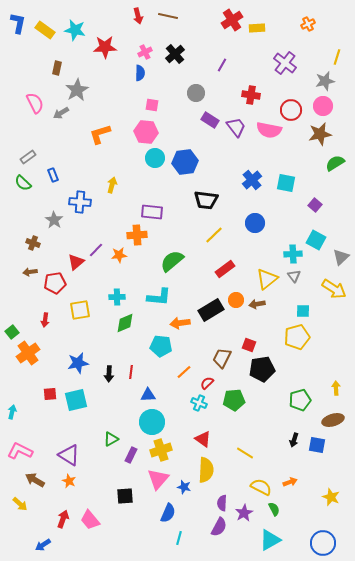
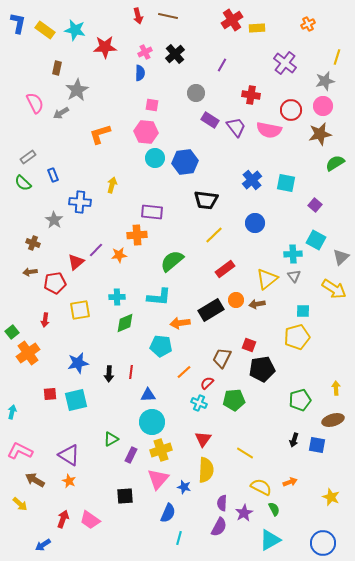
red triangle at (203, 439): rotated 30 degrees clockwise
pink trapezoid at (90, 520): rotated 15 degrees counterclockwise
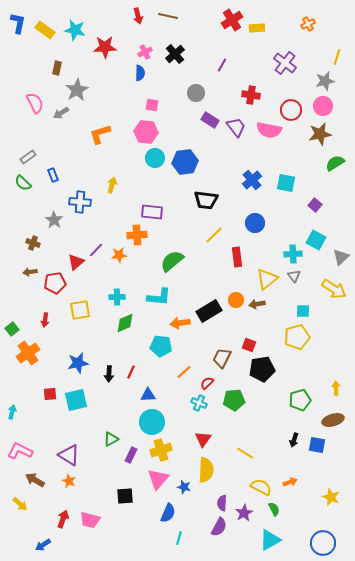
red rectangle at (225, 269): moved 12 px right, 12 px up; rotated 60 degrees counterclockwise
black rectangle at (211, 310): moved 2 px left, 1 px down
green square at (12, 332): moved 3 px up
red line at (131, 372): rotated 16 degrees clockwise
pink trapezoid at (90, 520): rotated 20 degrees counterclockwise
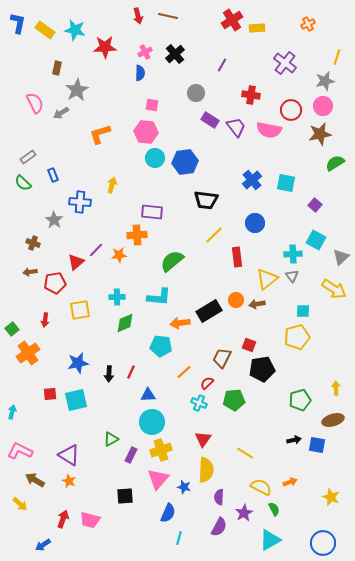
gray triangle at (294, 276): moved 2 px left
black arrow at (294, 440): rotated 120 degrees counterclockwise
purple semicircle at (222, 503): moved 3 px left, 6 px up
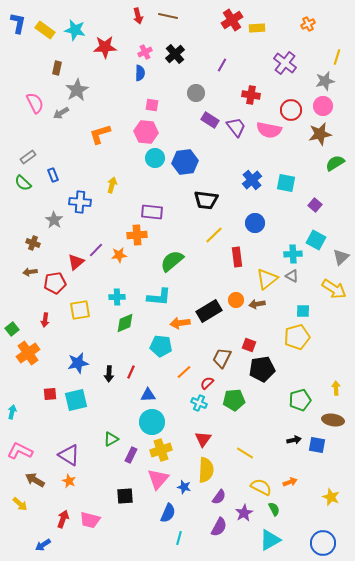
gray triangle at (292, 276): rotated 24 degrees counterclockwise
brown ellipse at (333, 420): rotated 25 degrees clockwise
purple semicircle at (219, 497): rotated 147 degrees counterclockwise
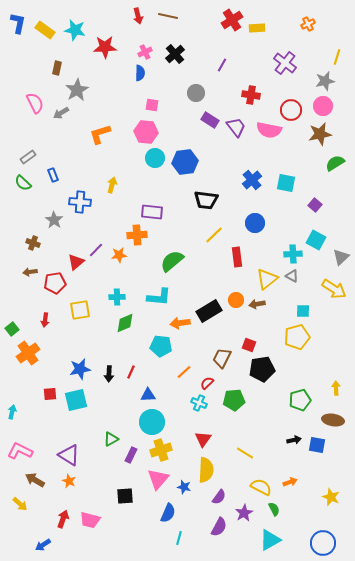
blue star at (78, 363): moved 2 px right, 6 px down
